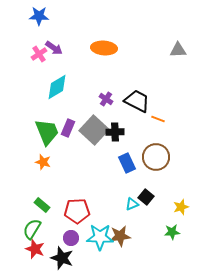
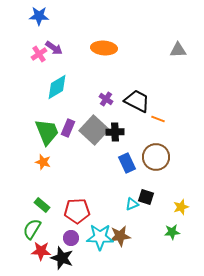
black square: rotated 21 degrees counterclockwise
red star: moved 6 px right, 2 px down; rotated 18 degrees counterclockwise
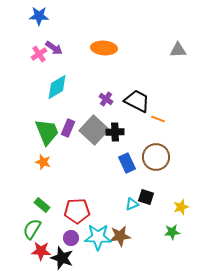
cyan star: moved 2 px left
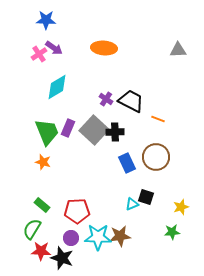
blue star: moved 7 px right, 4 px down
black trapezoid: moved 6 px left
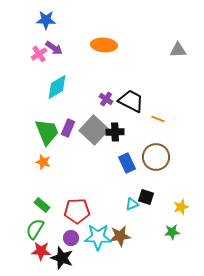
orange ellipse: moved 3 px up
green semicircle: moved 3 px right
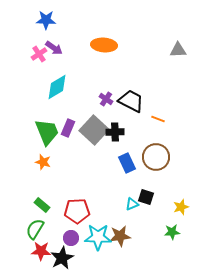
black star: rotated 25 degrees clockwise
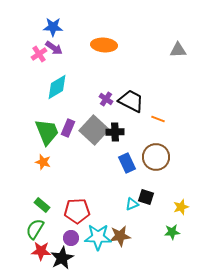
blue star: moved 7 px right, 7 px down
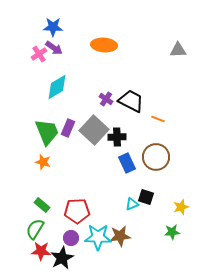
black cross: moved 2 px right, 5 px down
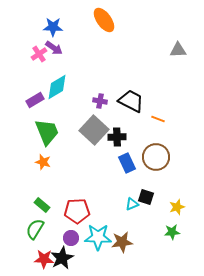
orange ellipse: moved 25 px up; rotated 50 degrees clockwise
purple cross: moved 6 px left, 2 px down; rotated 24 degrees counterclockwise
purple rectangle: moved 33 px left, 28 px up; rotated 36 degrees clockwise
yellow star: moved 4 px left
brown star: moved 2 px right, 6 px down
red star: moved 3 px right, 8 px down
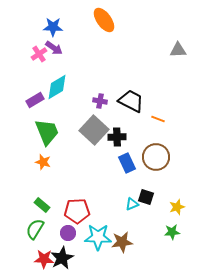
purple circle: moved 3 px left, 5 px up
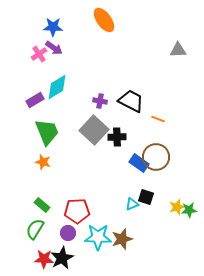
blue rectangle: moved 12 px right; rotated 30 degrees counterclockwise
green star: moved 17 px right, 22 px up
brown star: moved 3 px up; rotated 10 degrees counterclockwise
